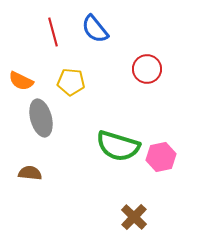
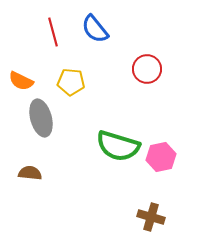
brown cross: moved 17 px right; rotated 28 degrees counterclockwise
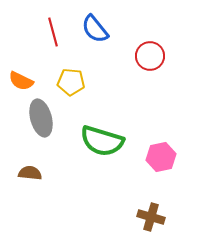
red circle: moved 3 px right, 13 px up
green semicircle: moved 16 px left, 5 px up
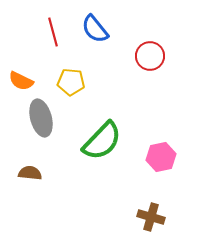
green semicircle: rotated 63 degrees counterclockwise
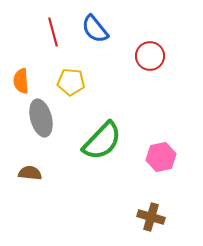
orange semicircle: rotated 60 degrees clockwise
